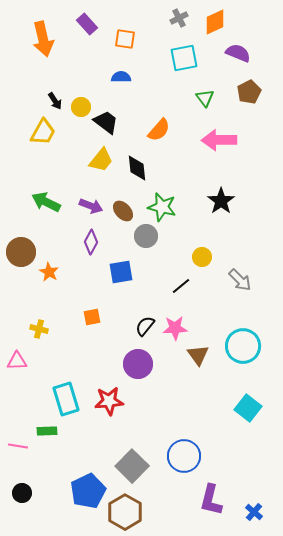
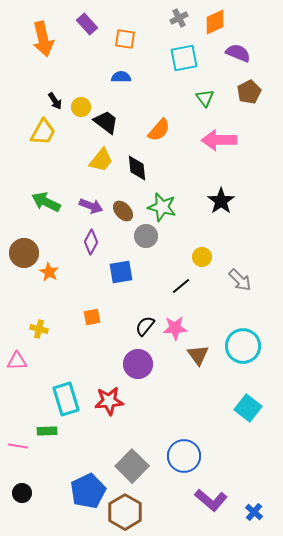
brown circle at (21, 252): moved 3 px right, 1 px down
purple L-shape at (211, 500): rotated 64 degrees counterclockwise
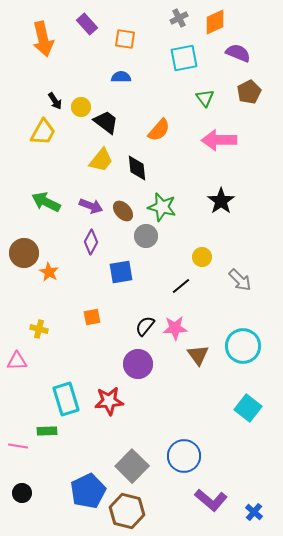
brown hexagon at (125, 512): moved 2 px right, 1 px up; rotated 16 degrees counterclockwise
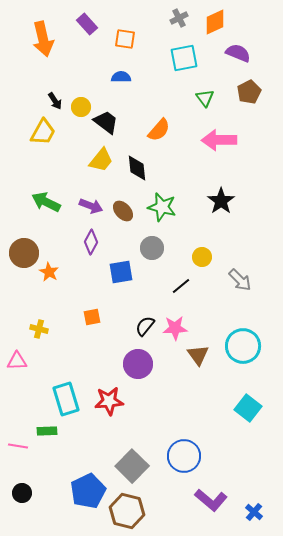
gray circle at (146, 236): moved 6 px right, 12 px down
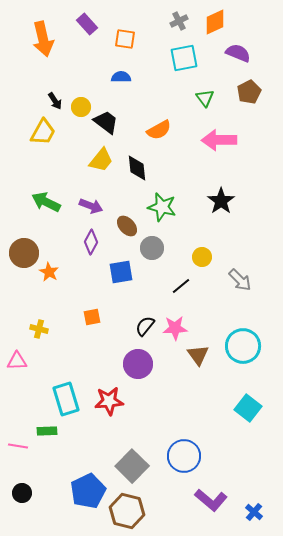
gray cross at (179, 18): moved 3 px down
orange semicircle at (159, 130): rotated 20 degrees clockwise
brown ellipse at (123, 211): moved 4 px right, 15 px down
